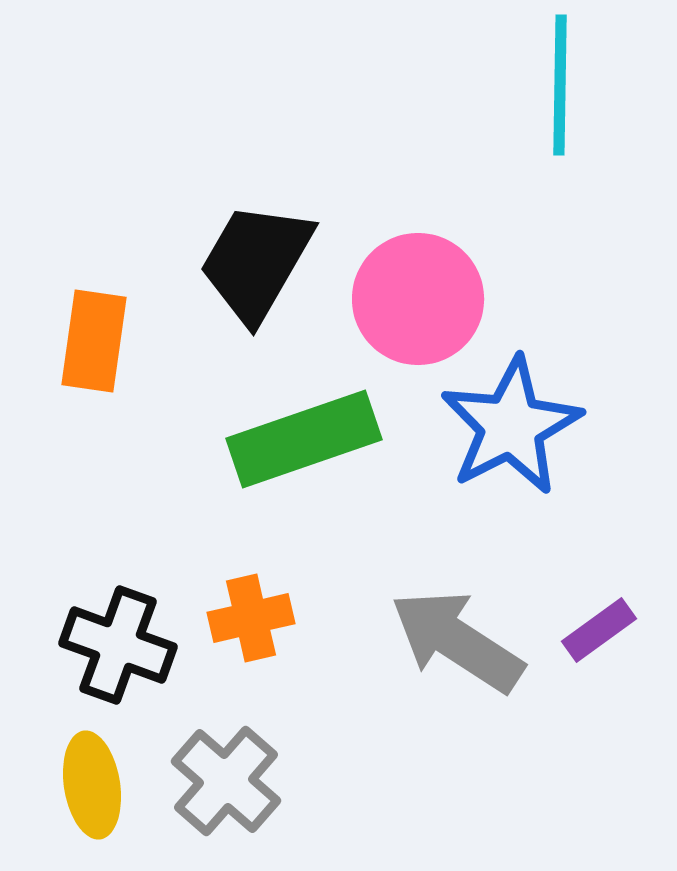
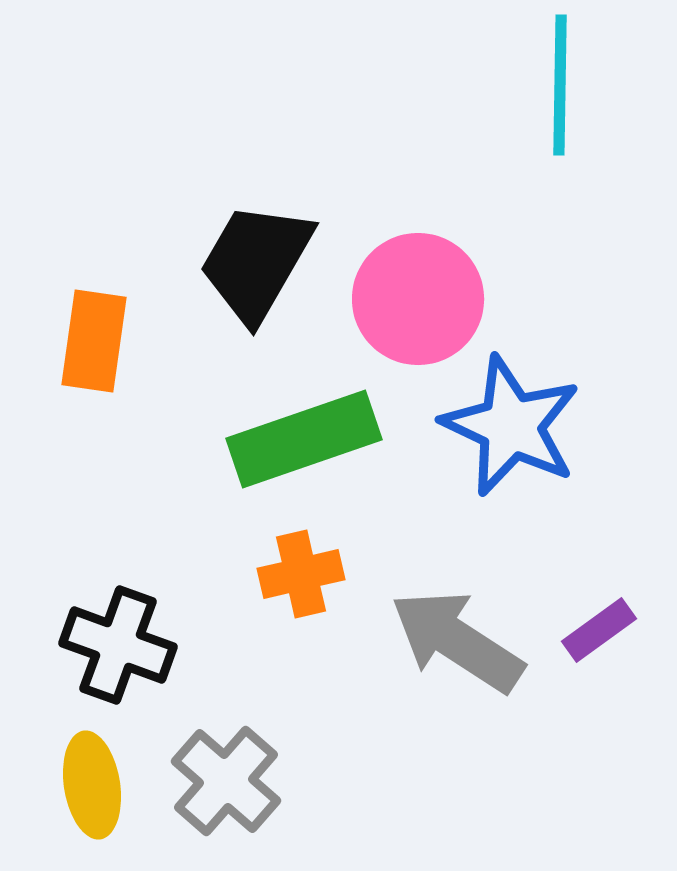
blue star: rotated 20 degrees counterclockwise
orange cross: moved 50 px right, 44 px up
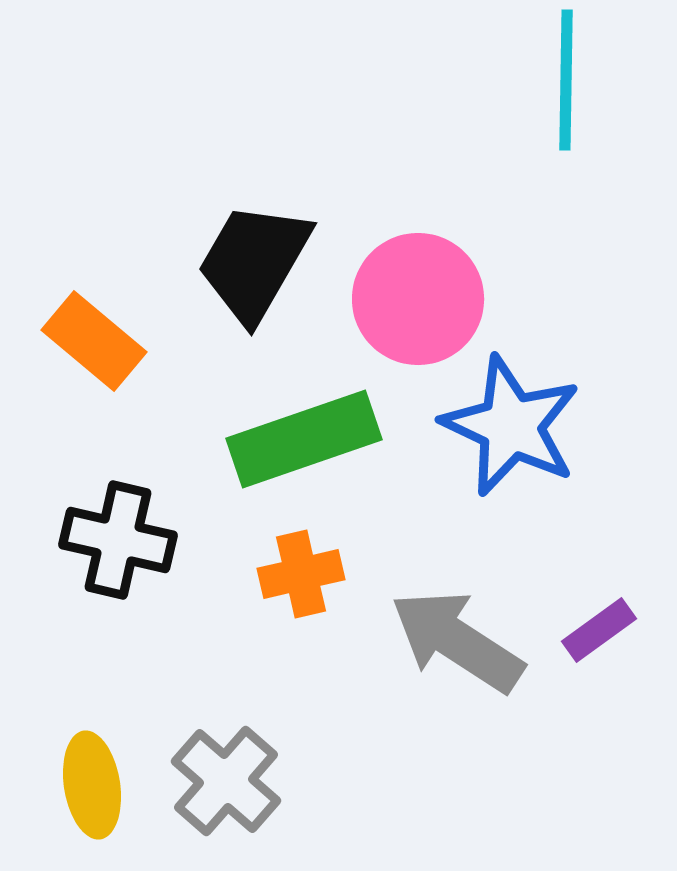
cyan line: moved 6 px right, 5 px up
black trapezoid: moved 2 px left
orange rectangle: rotated 58 degrees counterclockwise
black cross: moved 105 px up; rotated 7 degrees counterclockwise
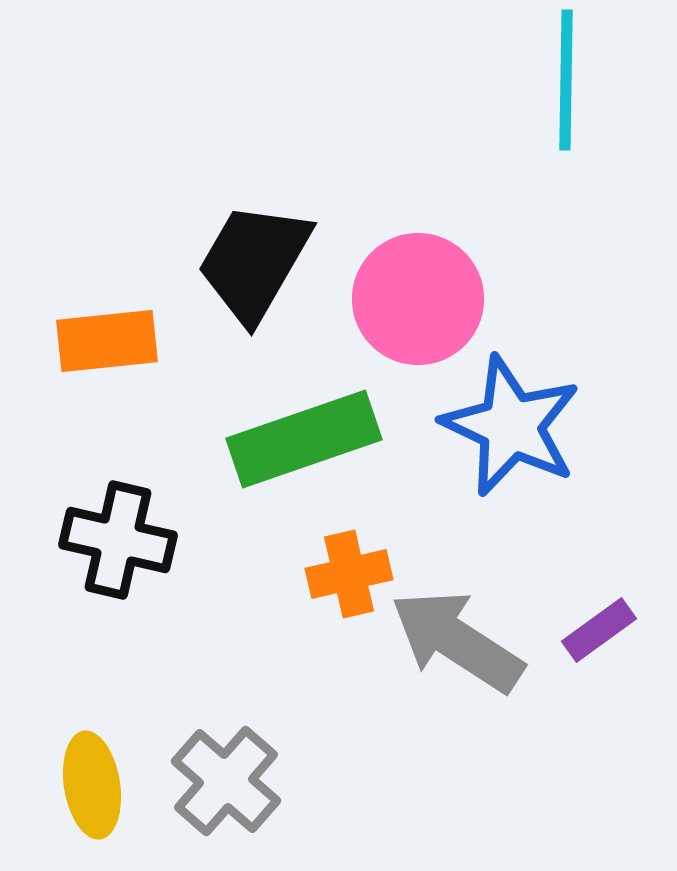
orange rectangle: moved 13 px right; rotated 46 degrees counterclockwise
orange cross: moved 48 px right
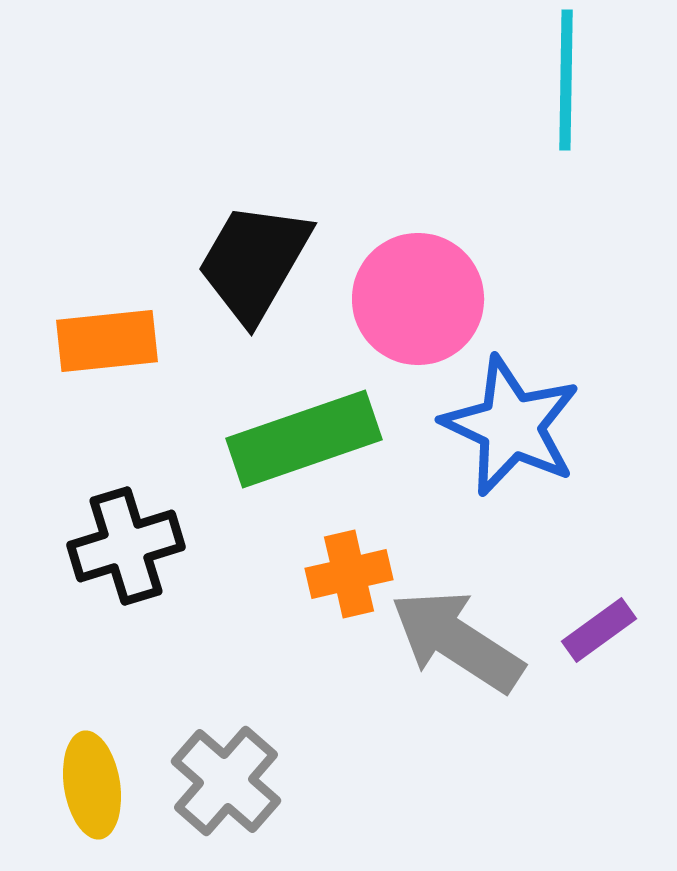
black cross: moved 8 px right, 6 px down; rotated 30 degrees counterclockwise
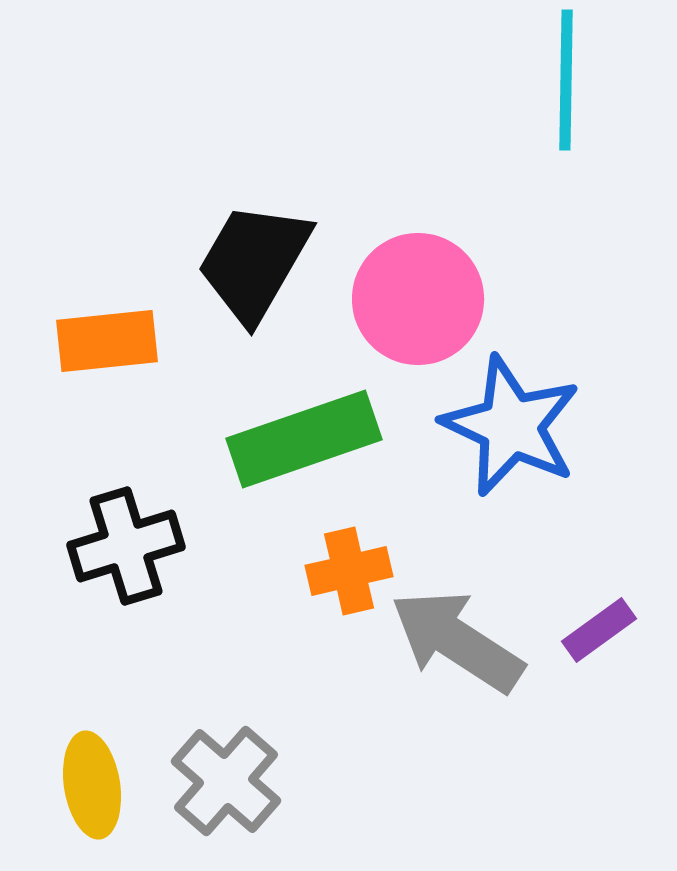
orange cross: moved 3 px up
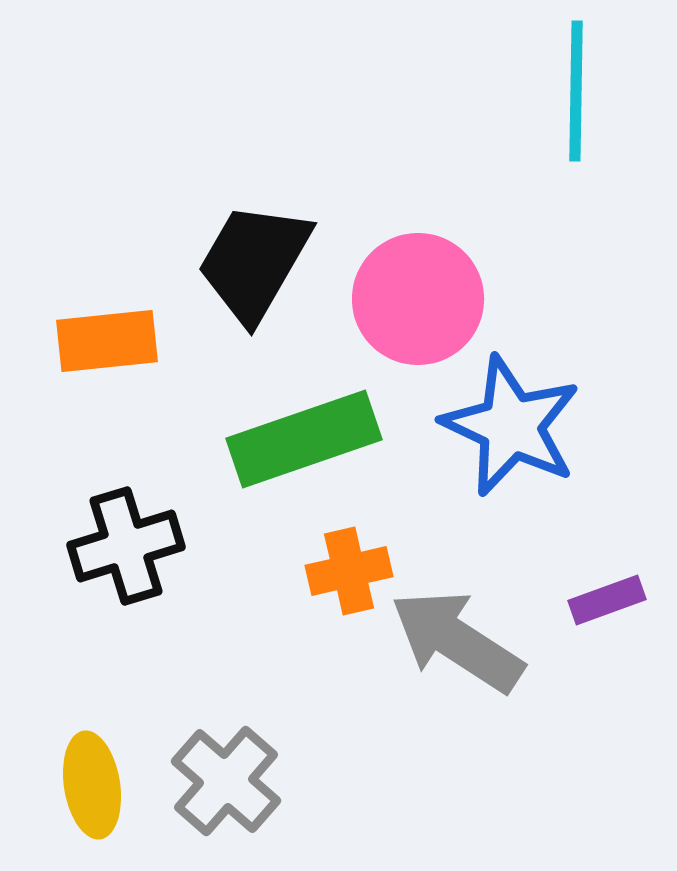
cyan line: moved 10 px right, 11 px down
purple rectangle: moved 8 px right, 30 px up; rotated 16 degrees clockwise
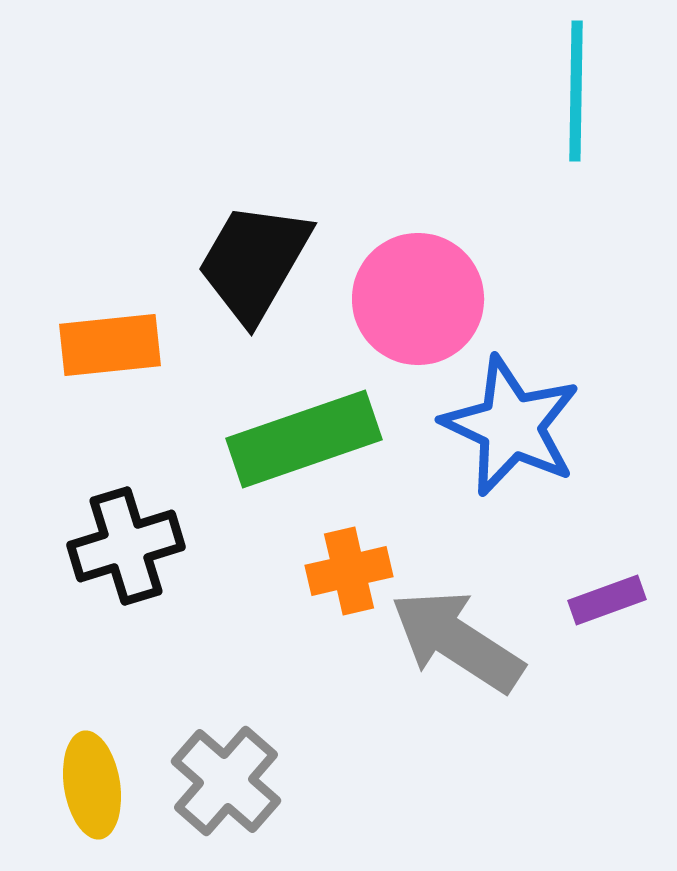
orange rectangle: moved 3 px right, 4 px down
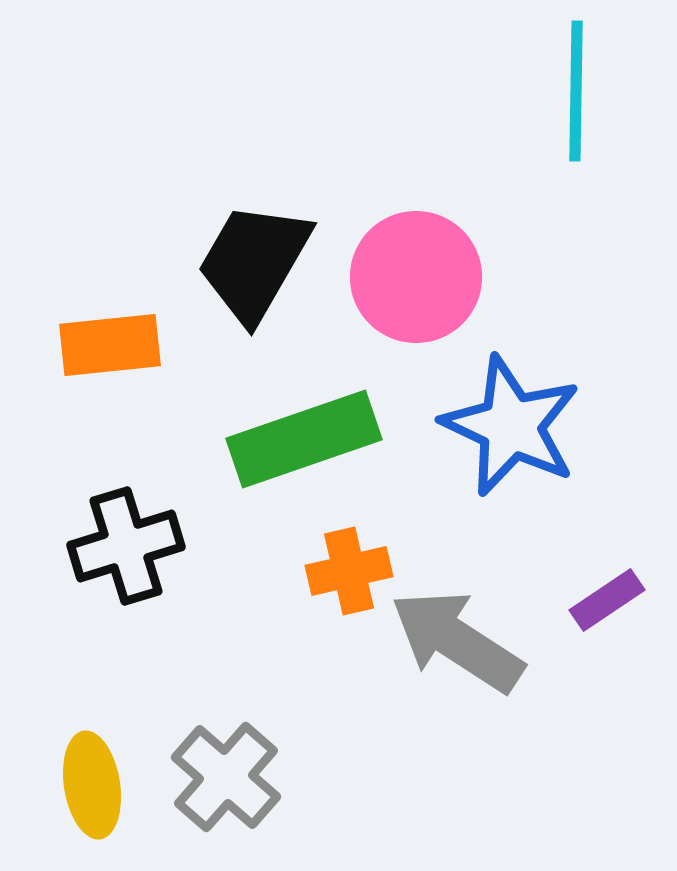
pink circle: moved 2 px left, 22 px up
purple rectangle: rotated 14 degrees counterclockwise
gray cross: moved 4 px up
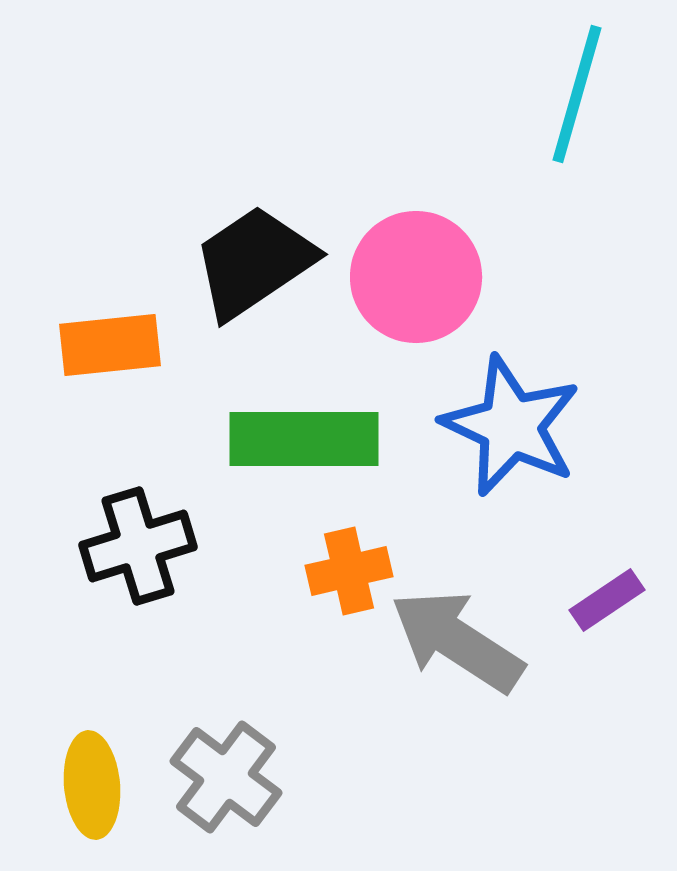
cyan line: moved 1 px right, 3 px down; rotated 15 degrees clockwise
black trapezoid: rotated 26 degrees clockwise
green rectangle: rotated 19 degrees clockwise
black cross: moved 12 px right
gray cross: rotated 4 degrees counterclockwise
yellow ellipse: rotated 4 degrees clockwise
